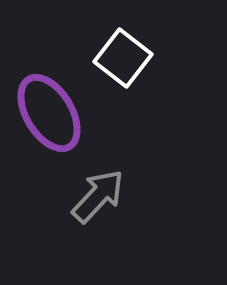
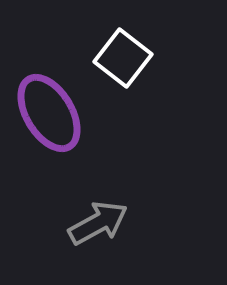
gray arrow: moved 27 px down; rotated 18 degrees clockwise
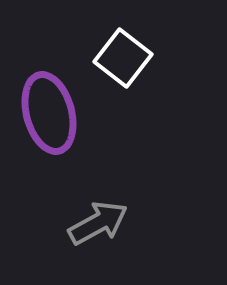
purple ellipse: rotated 16 degrees clockwise
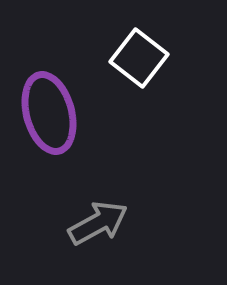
white square: moved 16 px right
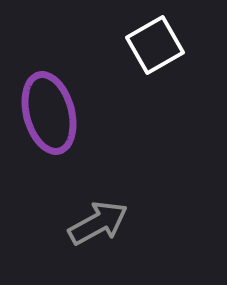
white square: moved 16 px right, 13 px up; rotated 22 degrees clockwise
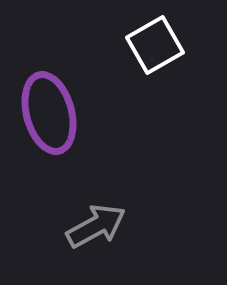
gray arrow: moved 2 px left, 3 px down
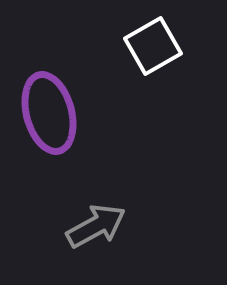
white square: moved 2 px left, 1 px down
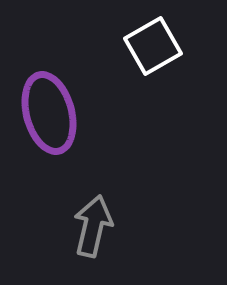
gray arrow: moved 3 px left; rotated 48 degrees counterclockwise
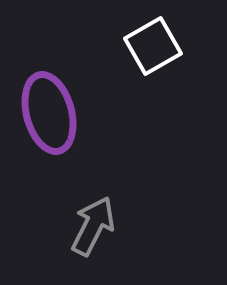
gray arrow: rotated 14 degrees clockwise
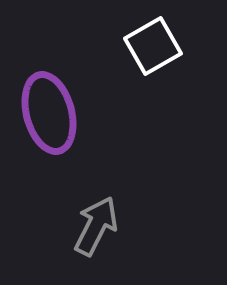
gray arrow: moved 3 px right
